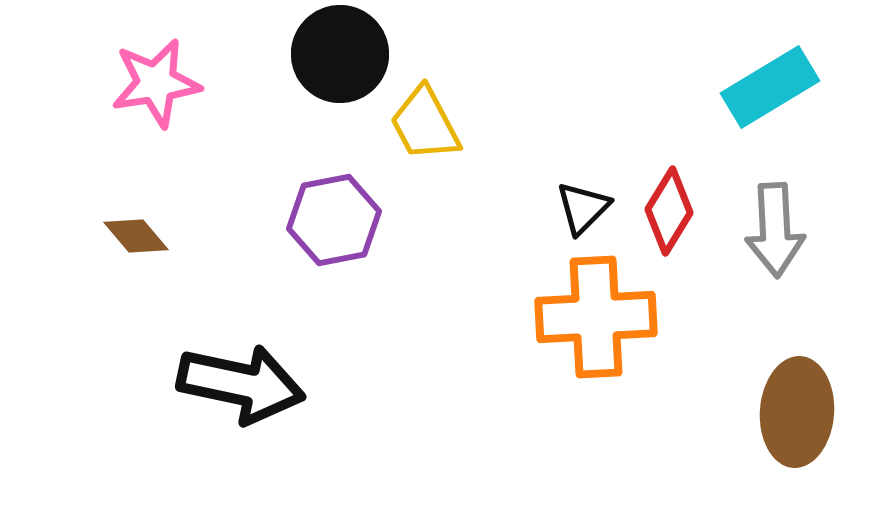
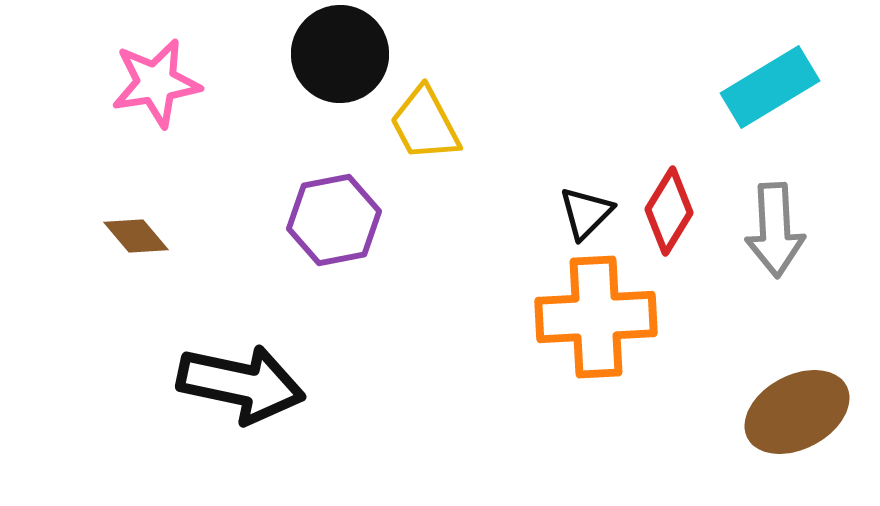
black triangle: moved 3 px right, 5 px down
brown ellipse: rotated 58 degrees clockwise
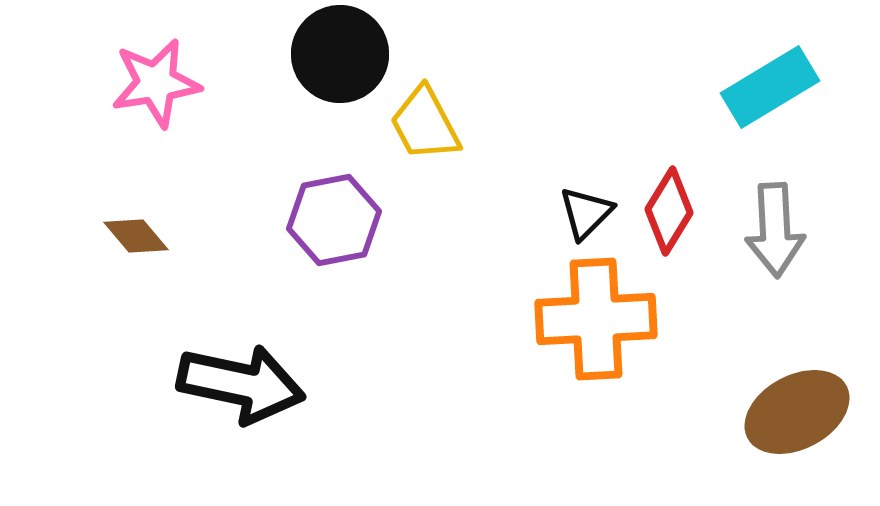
orange cross: moved 2 px down
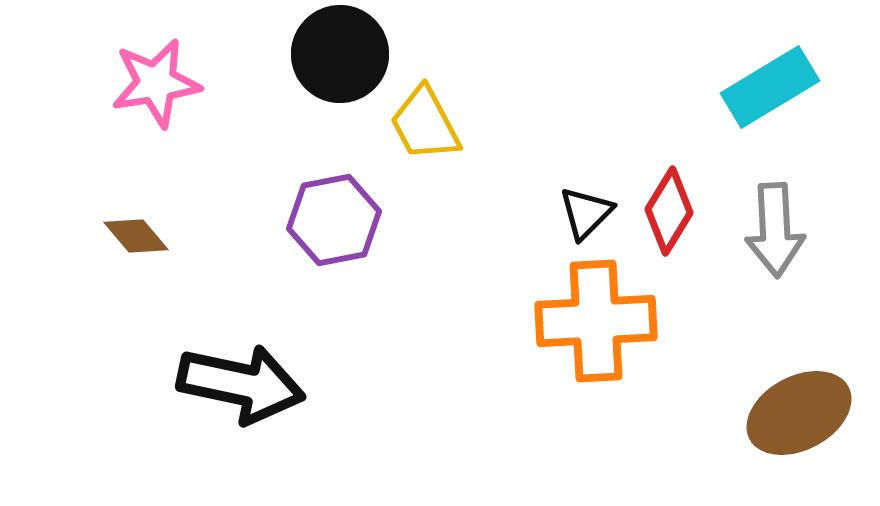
orange cross: moved 2 px down
brown ellipse: moved 2 px right, 1 px down
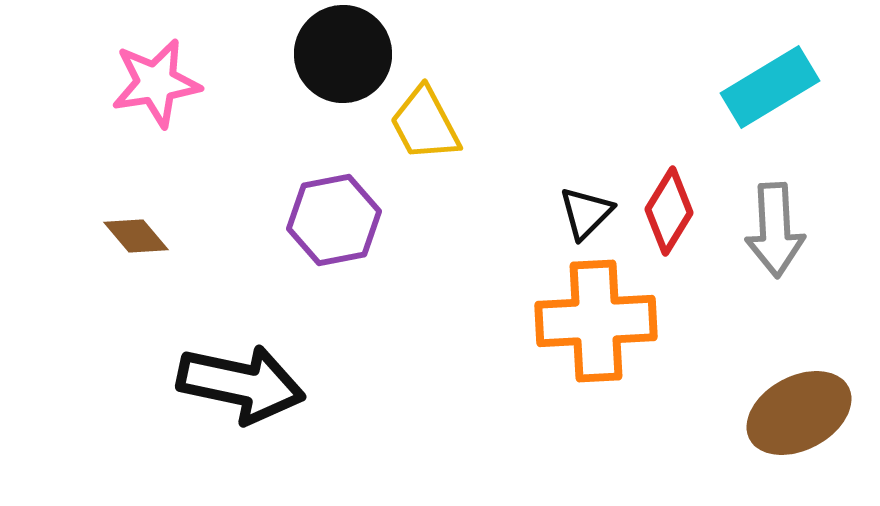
black circle: moved 3 px right
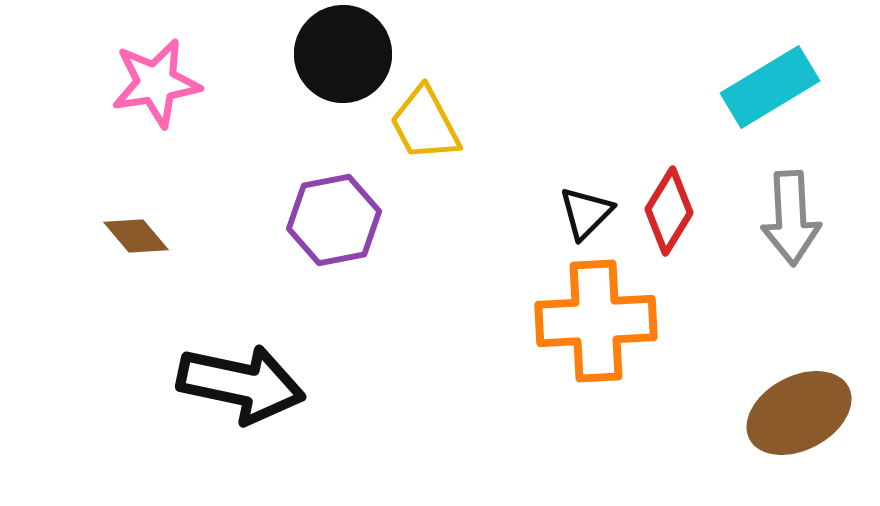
gray arrow: moved 16 px right, 12 px up
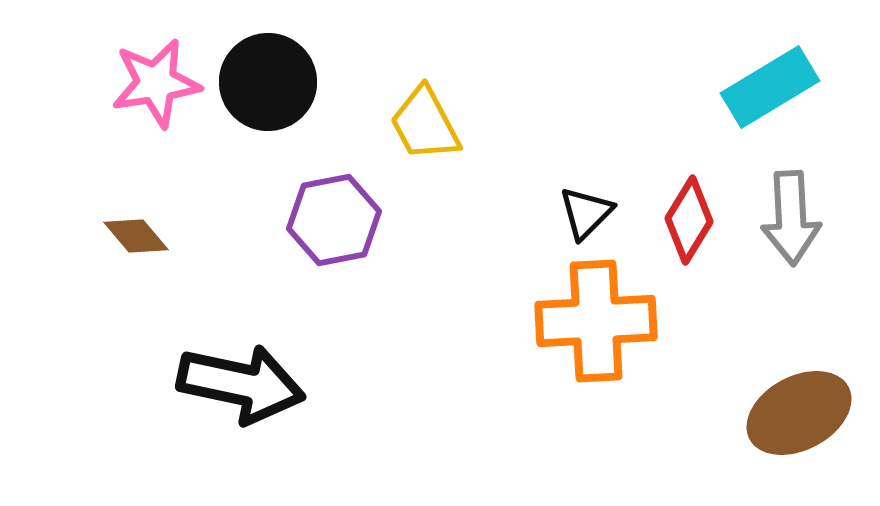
black circle: moved 75 px left, 28 px down
red diamond: moved 20 px right, 9 px down
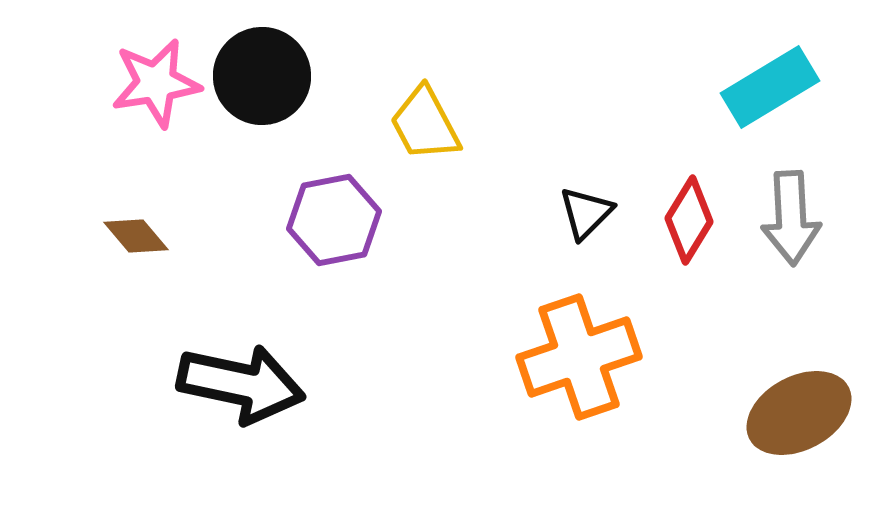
black circle: moved 6 px left, 6 px up
orange cross: moved 17 px left, 36 px down; rotated 16 degrees counterclockwise
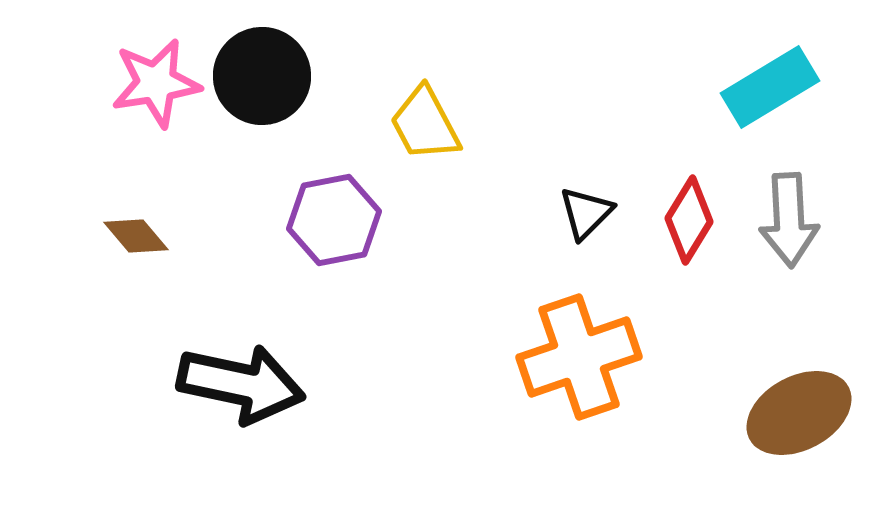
gray arrow: moved 2 px left, 2 px down
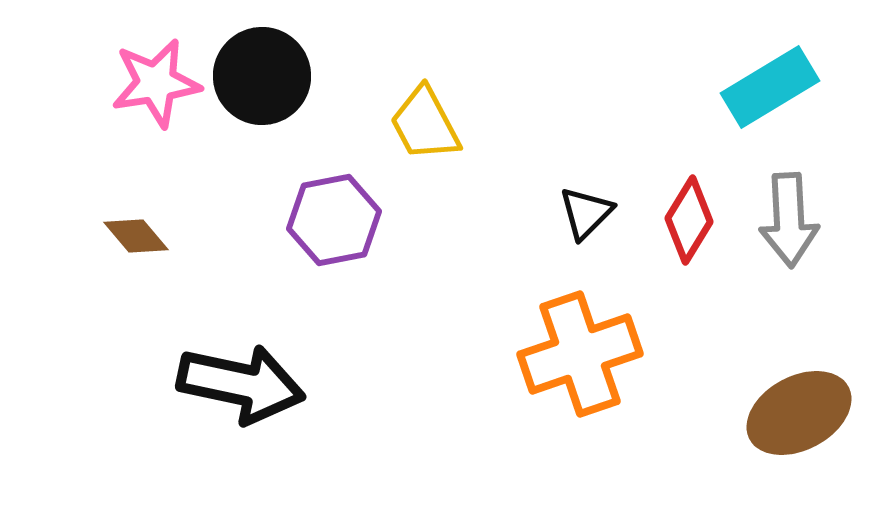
orange cross: moved 1 px right, 3 px up
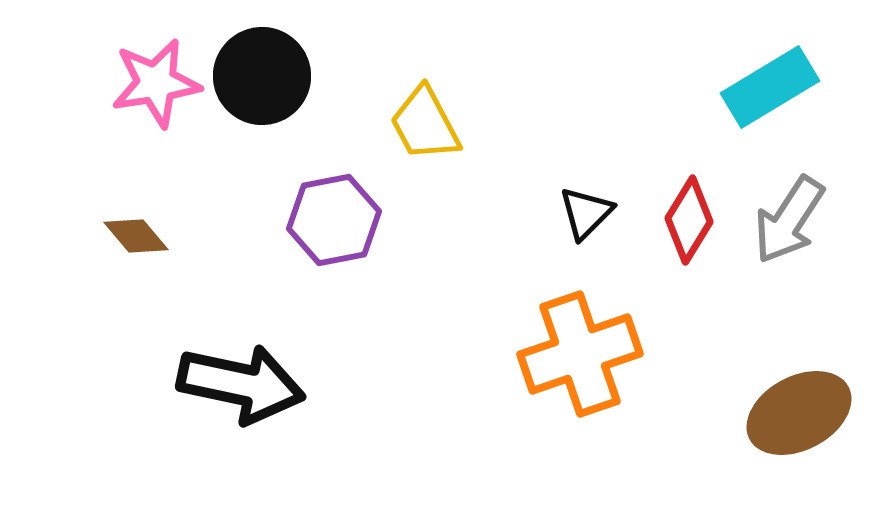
gray arrow: rotated 36 degrees clockwise
